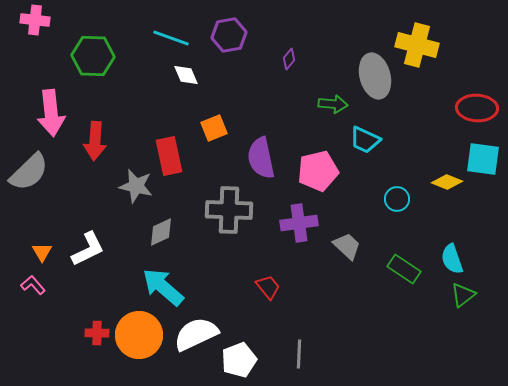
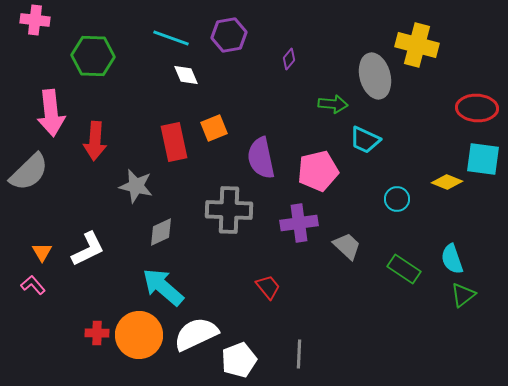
red rectangle: moved 5 px right, 14 px up
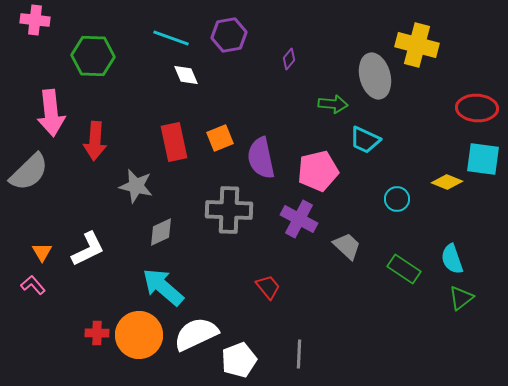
orange square: moved 6 px right, 10 px down
purple cross: moved 4 px up; rotated 36 degrees clockwise
green triangle: moved 2 px left, 3 px down
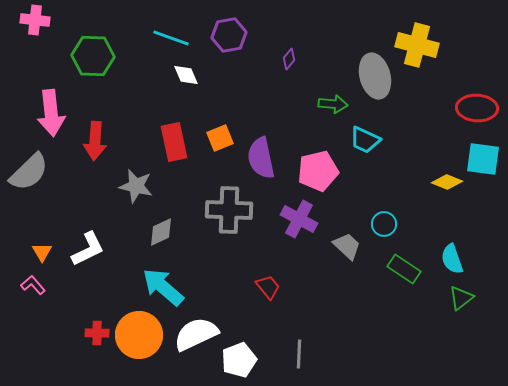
cyan circle: moved 13 px left, 25 px down
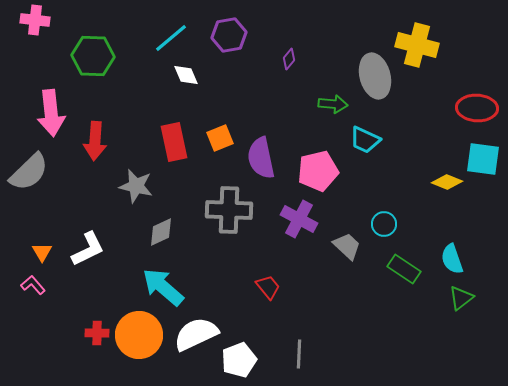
cyan line: rotated 60 degrees counterclockwise
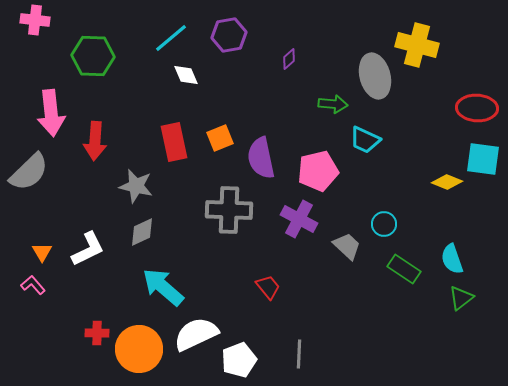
purple diamond: rotated 10 degrees clockwise
gray diamond: moved 19 px left
orange circle: moved 14 px down
